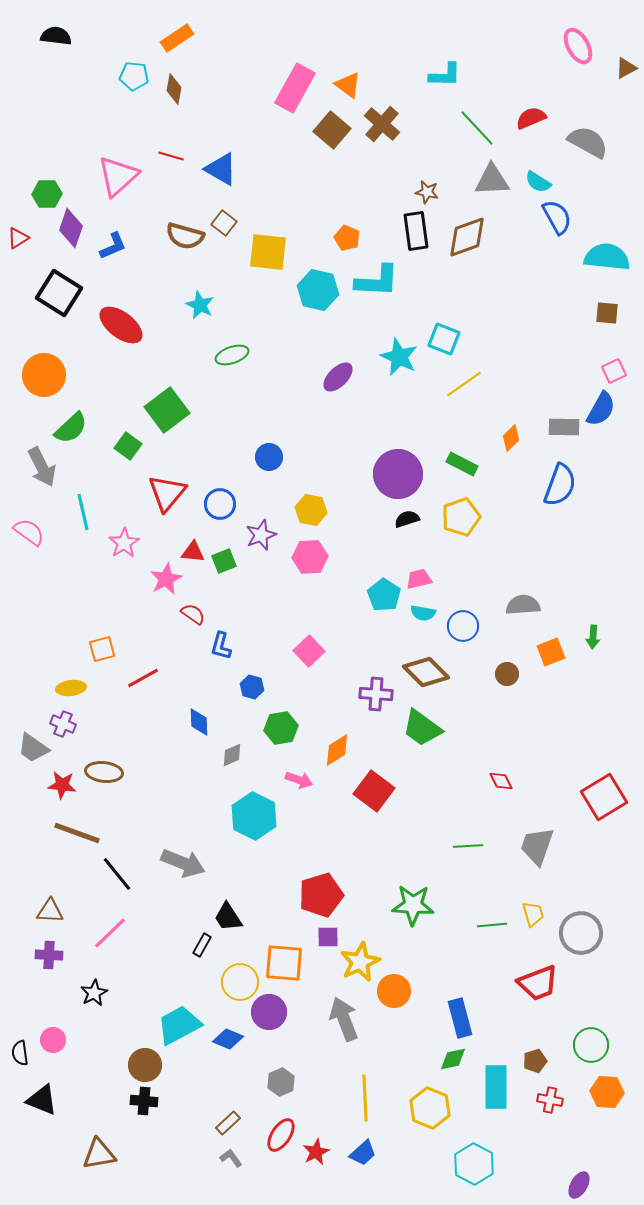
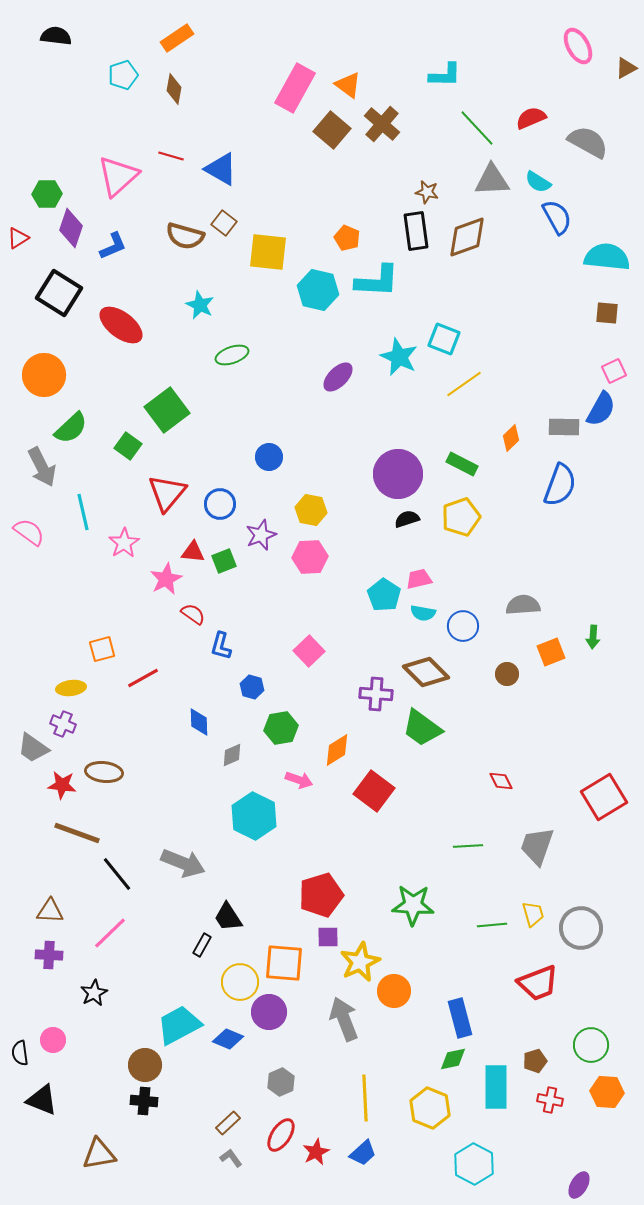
cyan pentagon at (134, 76): moved 11 px left, 1 px up; rotated 24 degrees counterclockwise
gray circle at (581, 933): moved 5 px up
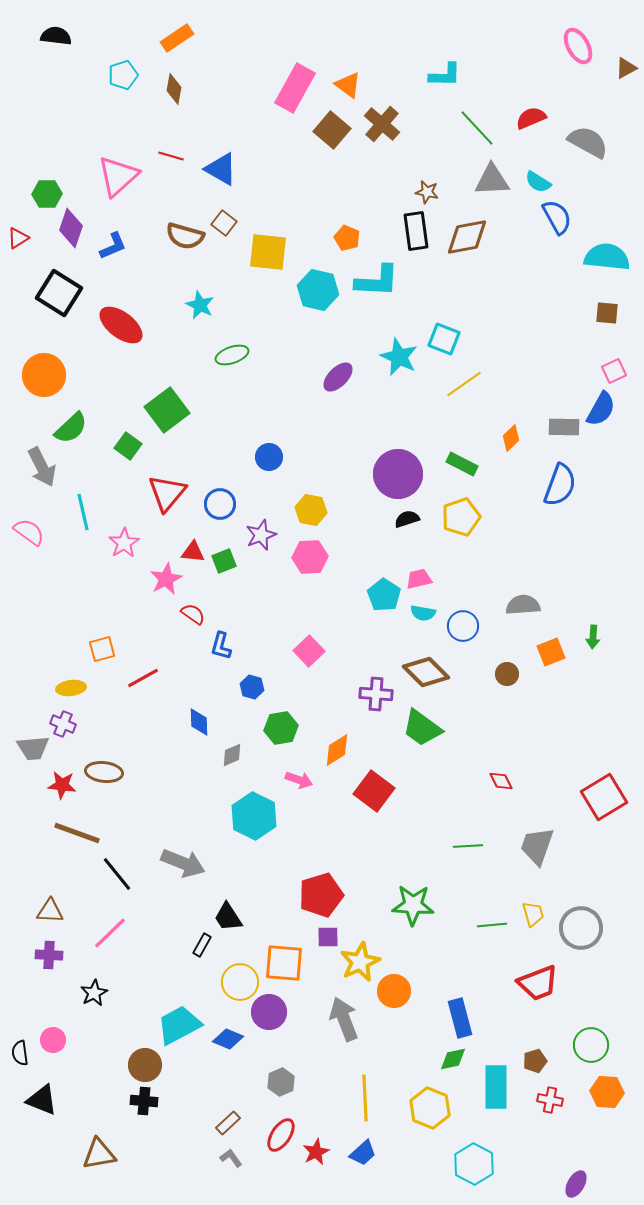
brown diamond at (467, 237): rotated 9 degrees clockwise
gray trapezoid at (33, 748): rotated 40 degrees counterclockwise
purple ellipse at (579, 1185): moved 3 px left, 1 px up
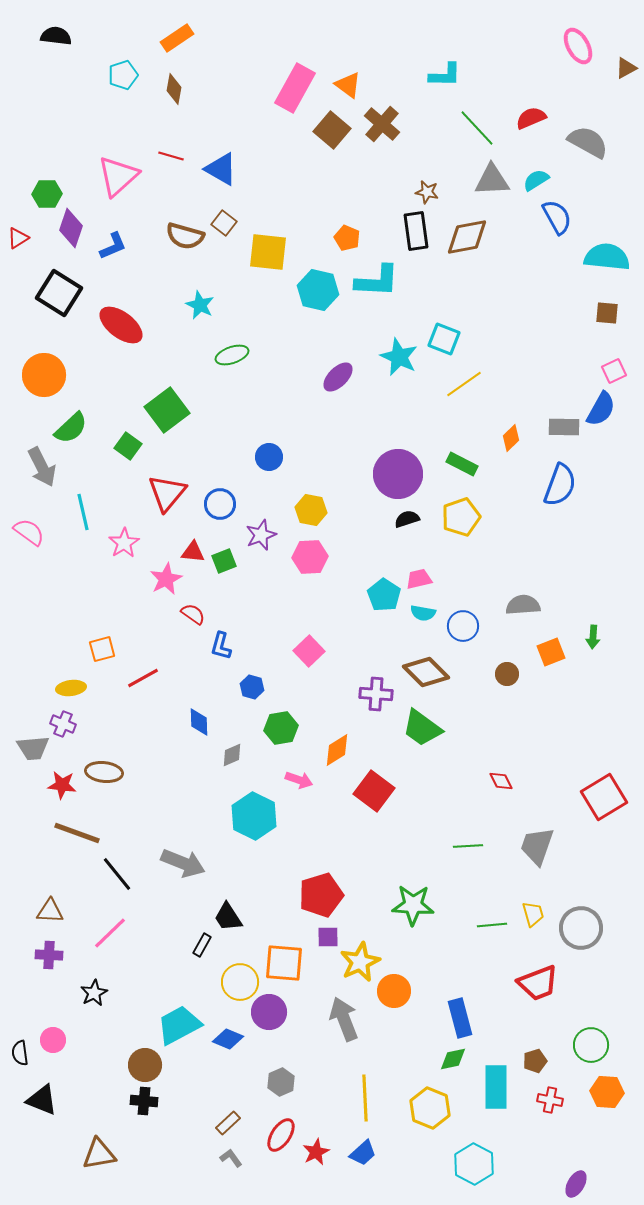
cyan semicircle at (538, 182): moved 2 px left, 2 px up; rotated 116 degrees clockwise
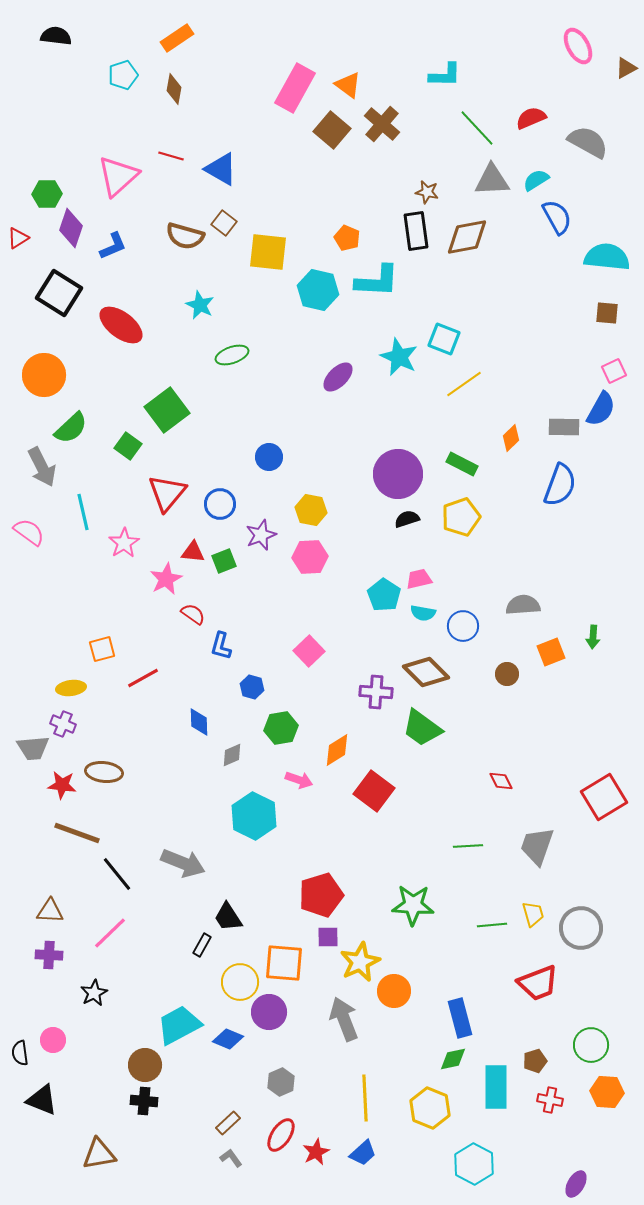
purple cross at (376, 694): moved 2 px up
